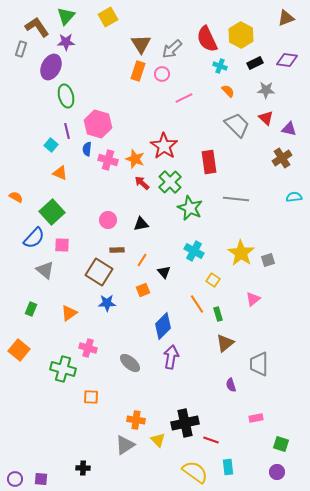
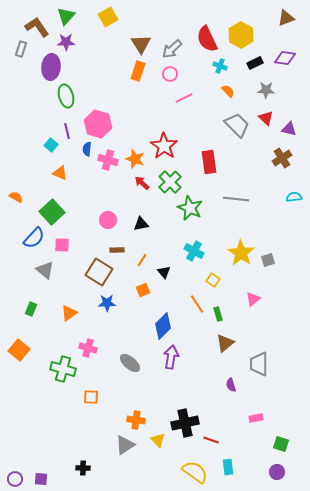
purple diamond at (287, 60): moved 2 px left, 2 px up
purple ellipse at (51, 67): rotated 20 degrees counterclockwise
pink circle at (162, 74): moved 8 px right
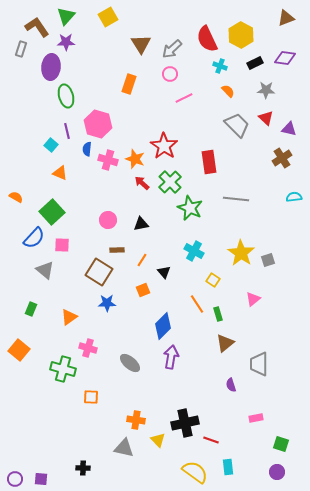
orange rectangle at (138, 71): moved 9 px left, 13 px down
orange triangle at (69, 313): moved 4 px down
gray triangle at (125, 445): moved 1 px left, 3 px down; rotated 45 degrees clockwise
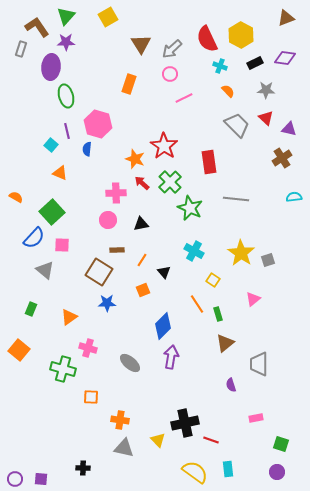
pink cross at (108, 160): moved 8 px right, 33 px down; rotated 18 degrees counterclockwise
orange cross at (136, 420): moved 16 px left
cyan rectangle at (228, 467): moved 2 px down
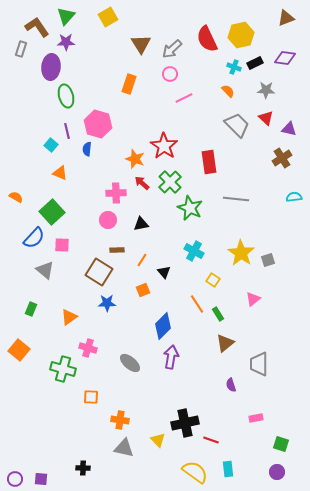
yellow hexagon at (241, 35): rotated 20 degrees clockwise
cyan cross at (220, 66): moved 14 px right, 1 px down
green rectangle at (218, 314): rotated 16 degrees counterclockwise
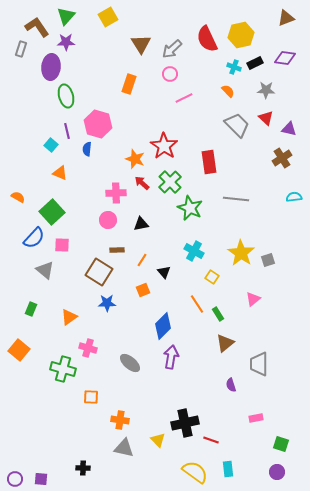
orange semicircle at (16, 197): moved 2 px right
yellow square at (213, 280): moved 1 px left, 3 px up
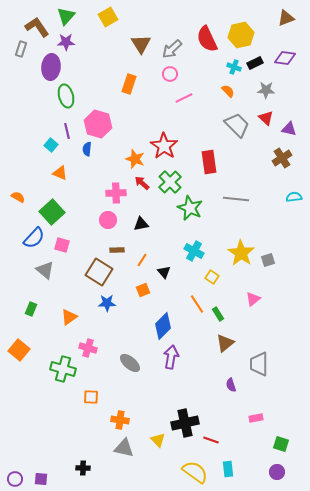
pink square at (62, 245): rotated 14 degrees clockwise
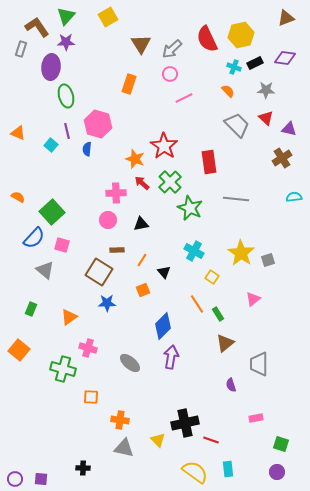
orange triangle at (60, 173): moved 42 px left, 40 px up
